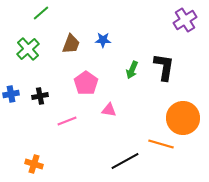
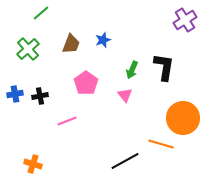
blue star: rotated 21 degrees counterclockwise
blue cross: moved 4 px right
pink triangle: moved 16 px right, 15 px up; rotated 42 degrees clockwise
orange cross: moved 1 px left
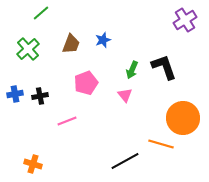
black L-shape: rotated 28 degrees counterclockwise
pink pentagon: rotated 15 degrees clockwise
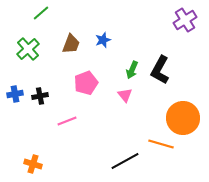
black L-shape: moved 4 px left, 3 px down; rotated 132 degrees counterclockwise
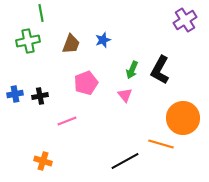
green line: rotated 60 degrees counterclockwise
green cross: moved 8 px up; rotated 30 degrees clockwise
orange cross: moved 10 px right, 3 px up
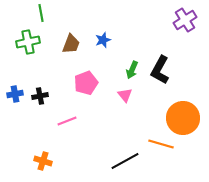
green cross: moved 1 px down
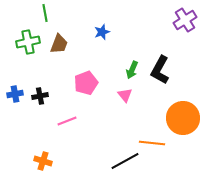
green line: moved 4 px right
blue star: moved 1 px left, 8 px up
brown trapezoid: moved 12 px left
orange line: moved 9 px left, 1 px up; rotated 10 degrees counterclockwise
